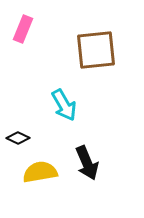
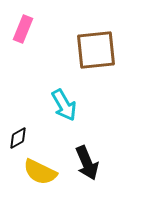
black diamond: rotated 55 degrees counterclockwise
yellow semicircle: rotated 144 degrees counterclockwise
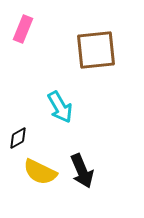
cyan arrow: moved 4 px left, 2 px down
black arrow: moved 5 px left, 8 px down
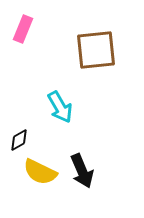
black diamond: moved 1 px right, 2 px down
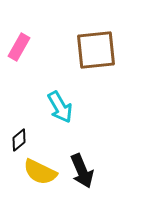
pink rectangle: moved 4 px left, 18 px down; rotated 8 degrees clockwise
black diamond: rotated 10 degrees counterclockwise
